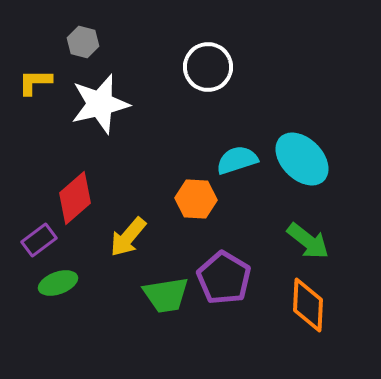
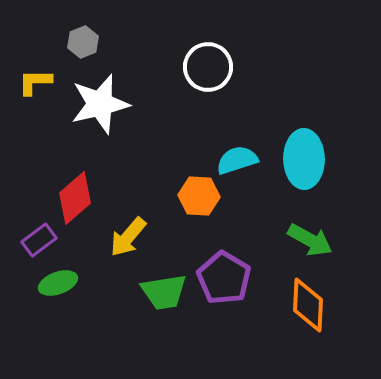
gray hexagon: rotated 24 degrees clockwise
cyan ellipse: moved 2 px right; rotated 44 degrees clockwise
orange hexagon: moved 3 px right, 3 px up
green arrow: moved 2 px right, 1 px up; rotated 9 degrees counterclockwise
green trapezoid: moved 2 px left, 3 px up
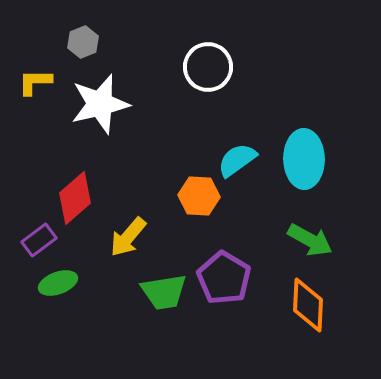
cyan semicircle: rotated 18 degrees counterclockwise
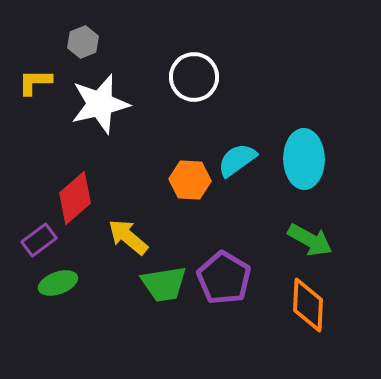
white circle: moved 14 px left, 10 px down
orange hexagon: moved 9 px left, 16 px up
yellow arrow: rotated 90 degrees clockwise
green trapezoid: moved 8 px up
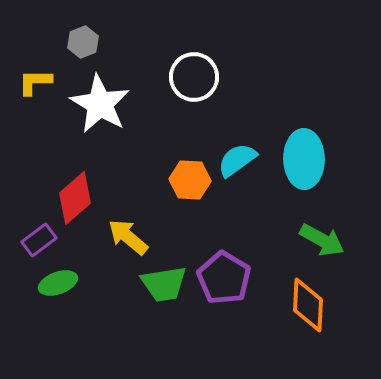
white star: rotated 28 degrees counterclockwise
green arrow: moved 12 px right
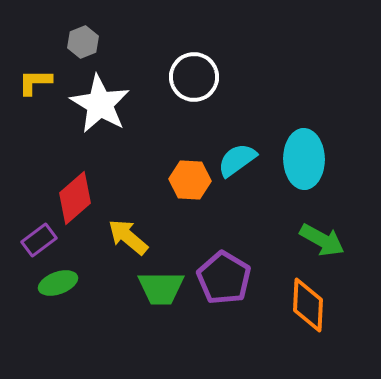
green trapezoid: moved 3 px left, 4 px down; rotated 9 degrees clockwise
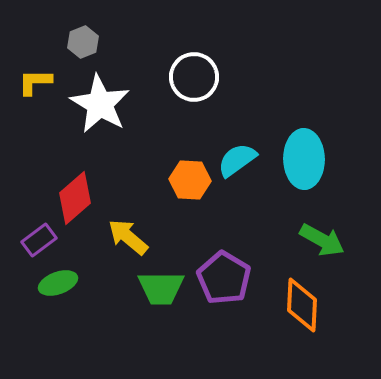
orange diamond: moved 6 px left
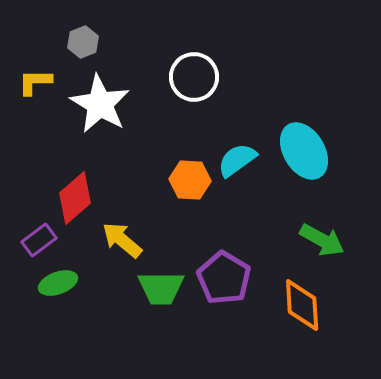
cyan ellipse: moved 8 px up; rotated 30 degrees counterclockwise
yellow arrow: moved 6 px left, 3 px down
orange diamond: rotated 6 degrees counterclockwise
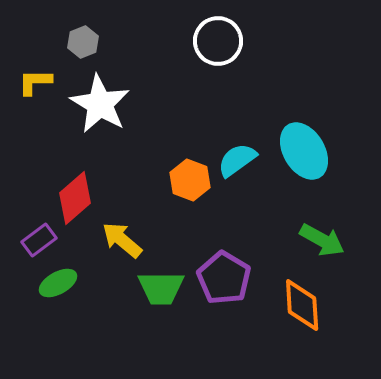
white circle: moved 24 px right, 36 px up
orange hexagon: rotated 18 degrees clockwise
green ellipse: rotated 9 degrees counterclockwise
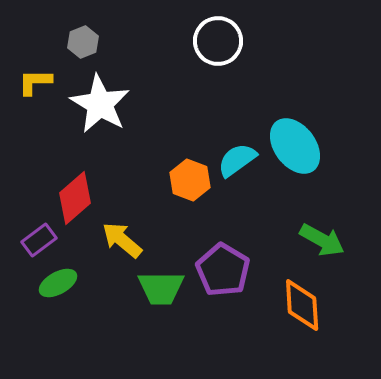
cyan ellipse: moved 9 px left, 5 px up; rotated 6 degrees counterclockwise
purple pentagon: moved 1 px left, 8 px up
